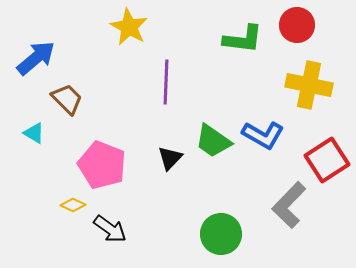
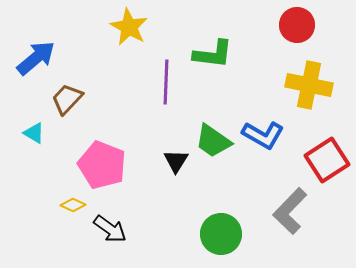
green L-shape: moved 30 px left, 15 px down
brown trapezoid: rotated 92 degrees counterclockwise
black triangle: moved 6 px right, 3 px down; rotated 12 degrees counterclockwise
gray L-shape: moved 1 px right, 6 px down
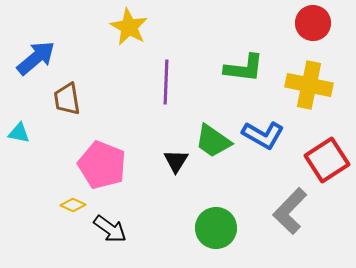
red circle: moved 16 px right, 2 px up
green L-shape: moved 31 px right, 14 px down
brown trapezoid: rotated 52 degrees counterclockwise
cyan triangle: moved 15 px left; rotated 20 degrees counterclockwise
green circle: moved 5 px left, 6 px up
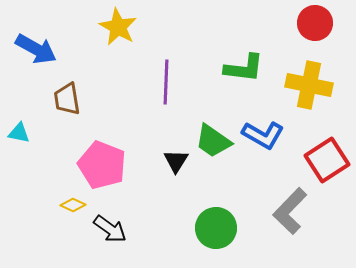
red circle: moved 2 px right
yellow star: moved 11 px left
blue arrow: moved 9 px up; rotated 69 degrees clockwise
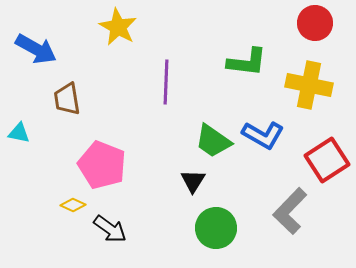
green L-shape: moved 3 px right, 6 px up
black triangle: moved 17 px right, 20 px down
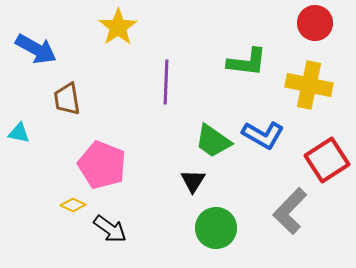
yellow star: rotated 9 degrees clockwise
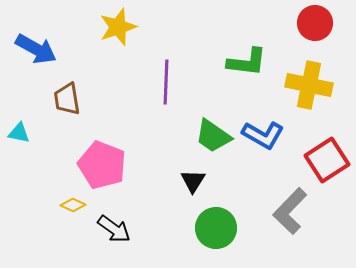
yellow star: rotated 15 degrees clockwise
green trapezoid: moved 5 px up
black arrow: moved 4 px right
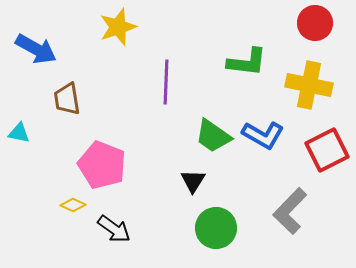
red square: moved 10 px up; rotated 6 degrees clockwise
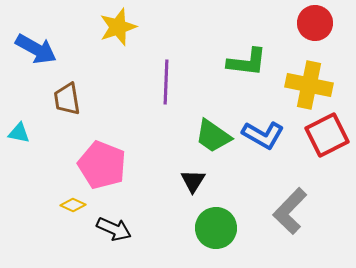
red square: moved 15 px up
black arrow: rotated 12 degrees counterclockwise
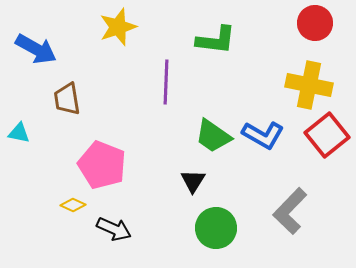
green L-shape: moved 31 px left, 22 px up
red square: rotated 12 degrees counterclockwise
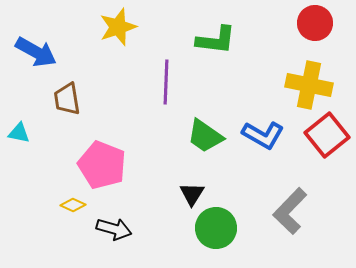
blue arrow: moved 3 px down
green trapezoid: moved 8 px left
black triangle: moved 1 px left, 13 px down
black arrow: rotated 8 degrees counterclockwise
